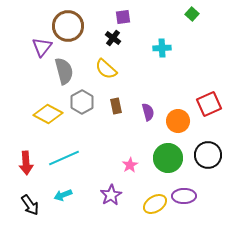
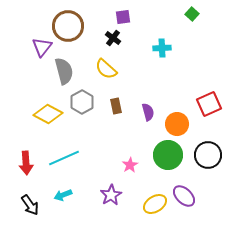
orange circle: moved 1 px left, 3 px down
green circle: moved 3 px up
purple ellipse: rotated 45 degrees clockwise
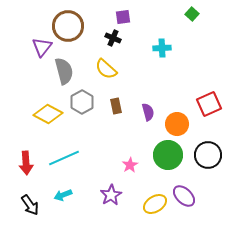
black cross: rotated 14 degrees counterclockwise
